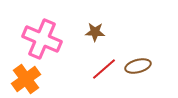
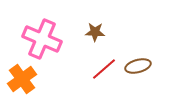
orange cross: moved 4 px left
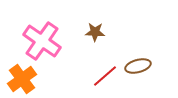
pink cross: moved 2 px down; rotated 12 degrees clockwise
red line: moved 1 px right, 7 px down
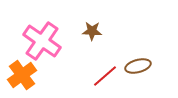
brown star: moved 3 px left, 1 px up
orange cross: moved 4 px up
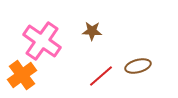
red line: moved 4 px left
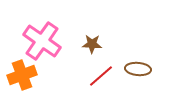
brown star: moved 13 px down
brown ellipse: moved 3 px down; rotated 20 degrees clockwise
orange cross: rotated 16 degrees clockwise
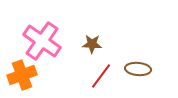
red line: rotated 12 degrees counterclockwise
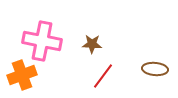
pink cross: rotated 24 degrees counterclockwise
brown ellipse: moved 17 px right
red line: moved 2 px right
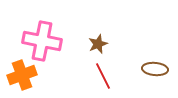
brown star: moved 6 px right; rotated 24 degrees counterclockwise
red line: rotated 64 degrees counterclockwise
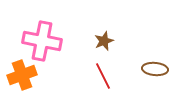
brown star: moved 6 px right, 3 px up
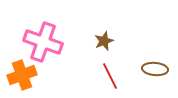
pink cross: moved 1 px right, 1 px down; rotated 9 degrees clockwise
red line: moved 7 px right
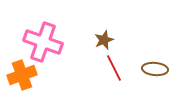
brown star: moved 1 px up
red line: moved 4 px right, 8 px up
